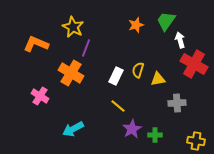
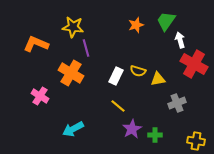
yellow star: rotated 20 degrees counterclockwise
purple line: rotated 36 degrees counterclockwise
yellow semicircle: moved 1 px down; rotated 91 degrees counterclockwise
gray cross: rotated 18 degrees counterclockwise
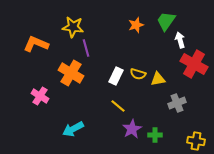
yellow semicircle: moved 3 px down
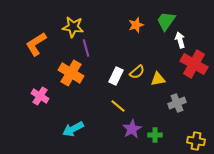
orange L-shape: rotated 55 degrees counterclockwise
yellow semicircle: moved 1 px left, 2 px up; rotated 56 degrees counterclockwise
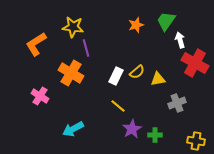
red cross: moved 1 px right, 1 px up
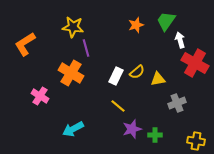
orange L-shape: moved 11 px left
purple star: rotated 12 degrees clockwise
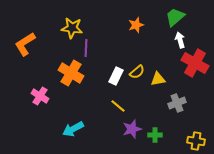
green trapezoid: moved 9 px right, 4 px up; rotated 15 degrees clockwise
yellow star: moved 1 px left, 1 px down
purple line: rotated 18 degrees clockwise
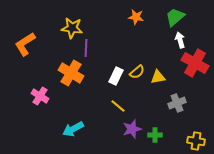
orange star: moved 8 px up; rotated 28 degrees clockwise
yellow triangle: moved 2 px up
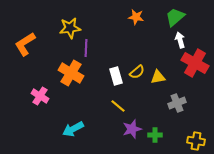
yellow star: moved 2 px left; rotated 15 degrees counterclockwise
white rectangle: rotated 42 degrees counterclockwise
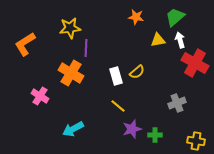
yellow triangle: moved 37 px up
